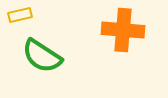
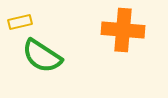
yellow rectangle: moved 7 px down
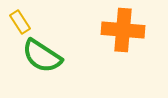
yellow rectangle: rotated 70 degrees clockwise
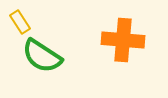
orange cross: moved 10 px down
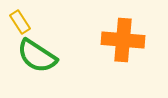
green semicircle: moved 5 px left
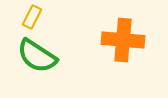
yellow rectangle: moved 12 px right, 5 px up; rotated 60 degrees clockwise
